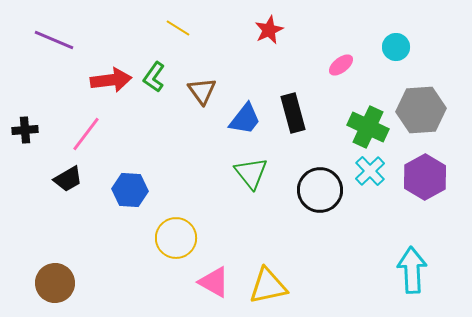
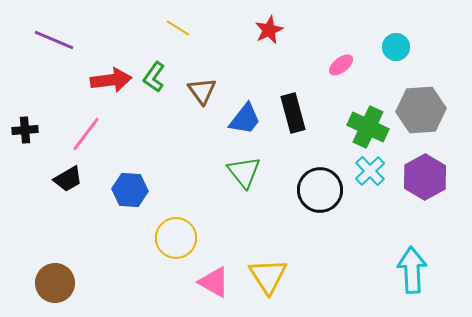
green triangle: moved 7 px left, 1 px up
yellow triangle: moved 10 px up; rotated 51 degrees counterclockwise
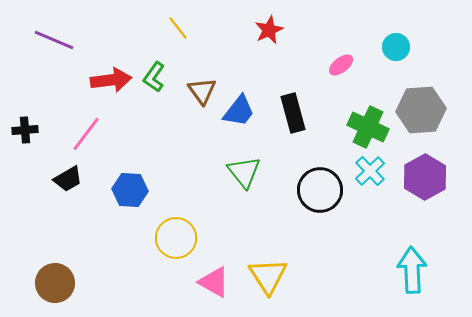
yellow line: rotated 20 degrees clockwise
blue trapezoid: moved 6 px left, 8 px up
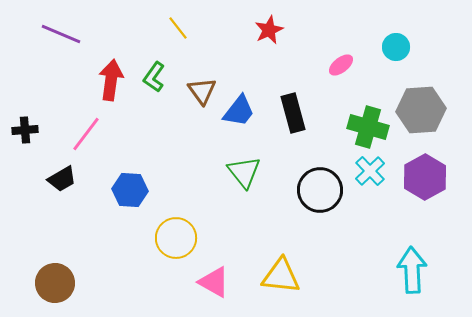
purple line: moved 7 px right, 6 px up
red arrow: rotated 75 degrees counterclockwise
green cross: rotated 9 degrees counterclockwise
black trapezoid: moved 6 px left
yellow triangle: moved 13 px right; rotated 51 degrees counterclockwise
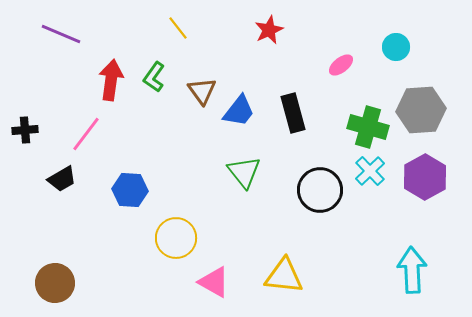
yellow triangle: moved 3 px right
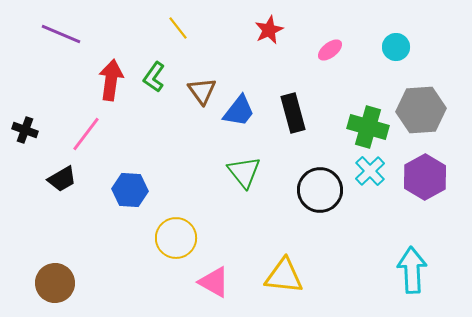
pink ellipse: moved 11 px left, 15 px up
black cross: rotated 25 degrees clockwise
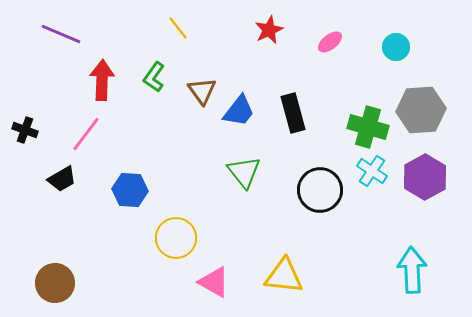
pink ellipse: moved 8 px up
red arrow: moved 9 px left; rotated 6 degrees counterclockwise
cyan cross: moved 2 px right; rotated 12 degrees counterclockwise
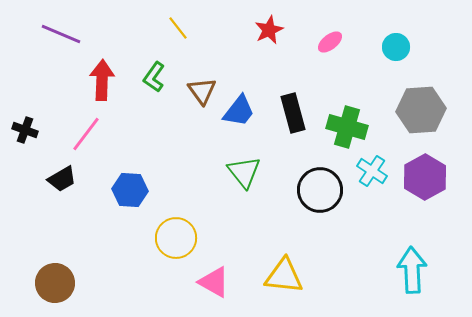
green cross: moved 21 px left
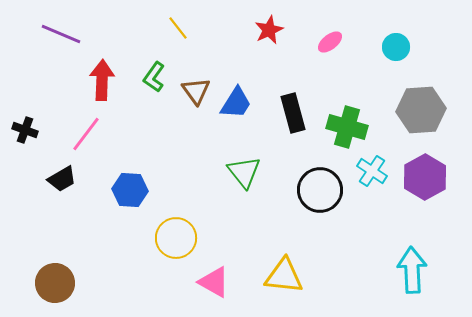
brown triangle: moved 6 px left
blue trapezoid: moved 3 px left, 8 px up; rotated 6 degrees counterclockwise
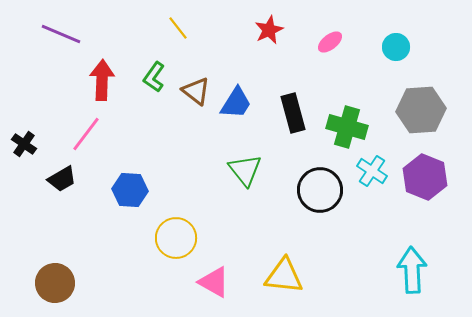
brown triangle: rotated 16 degrees counterclockwise
black cross: moved 1 px left, 14 px down; rotated 15 degrees clockwise
green triangle: moved 1 px right, 2 px up
purple hexagon: rotated 9 degrees counterclockwise
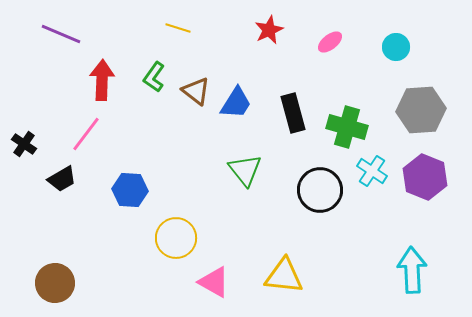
yellow line: rotated 35 degrees counterclockwise
